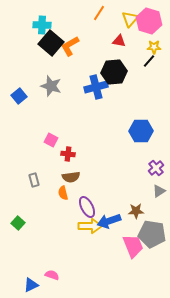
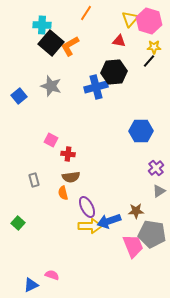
orange line: moved 13 px left
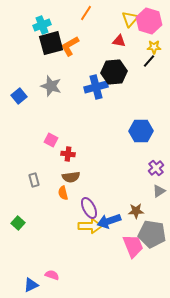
cyan cross: rotated 24 degrees counterclockwise
black square: rotated 35 degrees clockwise
purple ellipse: moved 2 px right, 1 px down
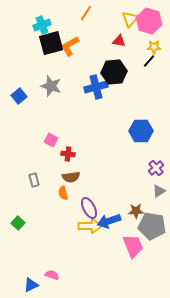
gray pentagon: moved 8 px up
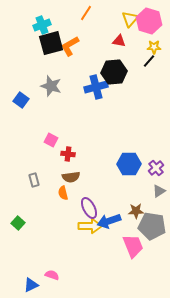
blue square: moved 2 px right, 4 px down; rotated 14 degrees counterclockwise
blue hexagon: moved 12 px left, 33 px down
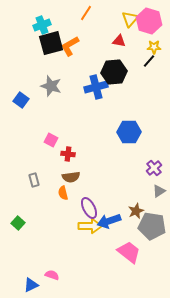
blue hexagon: moved 32 px up
purple cross: moved 2 px left
brown star: rotated 21 degrees counterclockwise
pink trapezoid: moved 4 px left, 6 px down; rotated 30 degrees counterclockwise
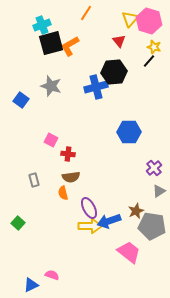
red triangle: rotated 40 degrees clockwise
yellow star: rotated 16 degrees clockwise
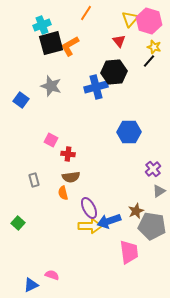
purple cross: moved 1 px left, 1 px down
pink trapezoid: rotated 45 degrees clockwise
